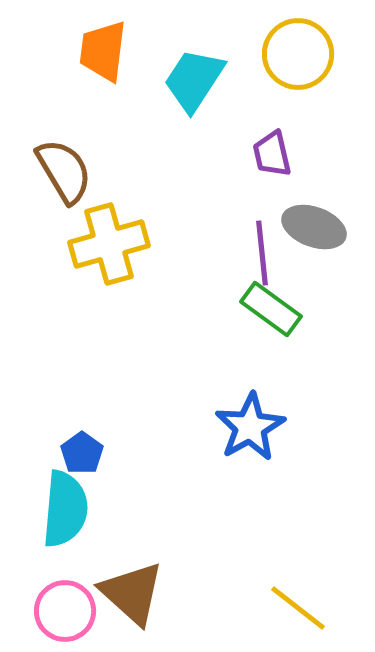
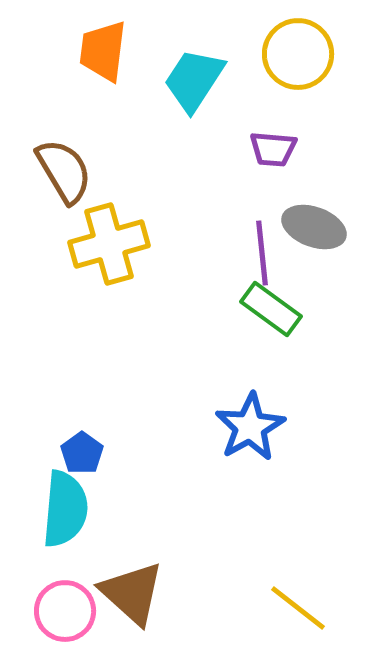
purple trapezoid: moved 1 px right, 5 px up; rotated 72 degrees counterclockwise
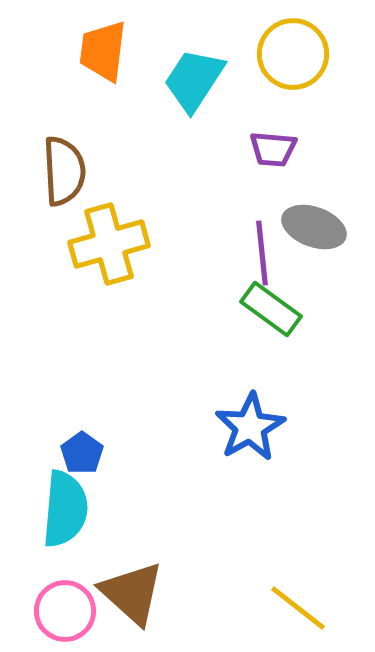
yellow circle: moved 5 px left
brown semicircle: rotated 28 degrees clockwise
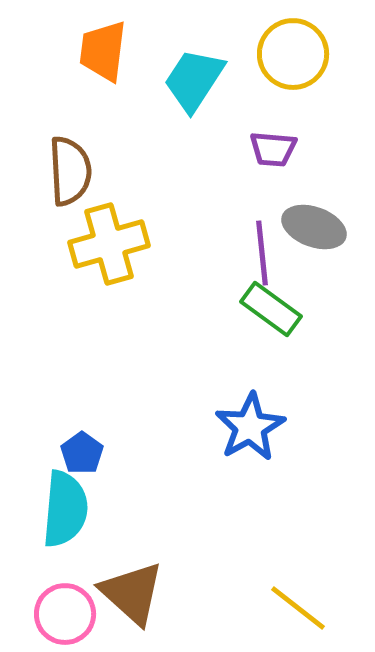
brown semicircle: moved 6 px right
pink circle: moved 3 px down
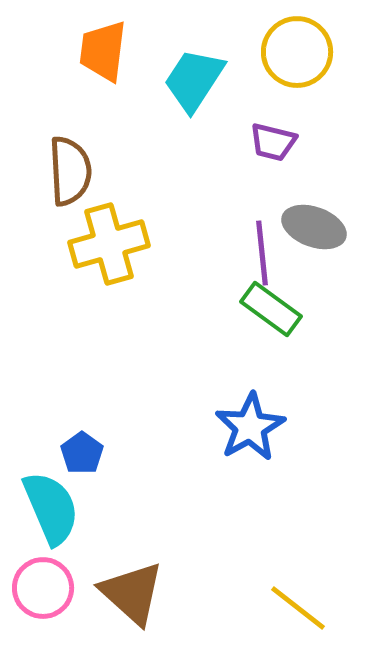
yellow circle: moved 4 px right, 2 px up
purple trapezoid: moved 7 px up; rotated 9 degrees clockwise
cyan semicircle: moved 14 px left, 1 px up; rotated 28 degrees counterclockwise
pink circle: moved 22 px left, 26 px up
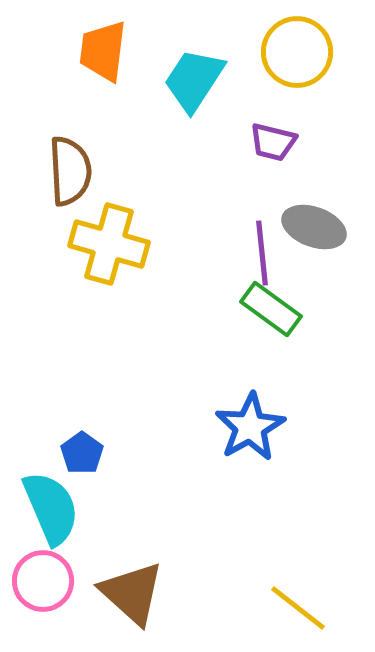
yellow cross: rotated 32 degrees clockwise
pink circle: moved 7 px up
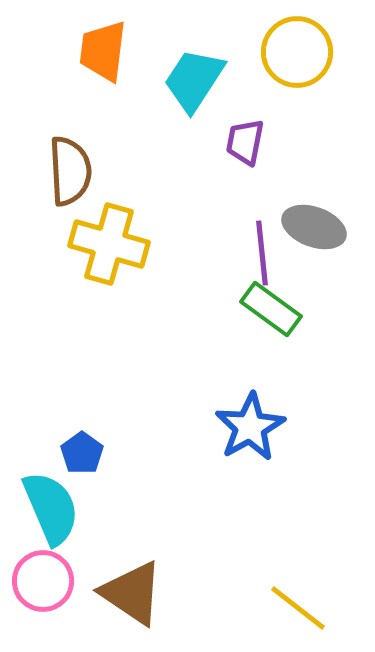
purple trapezoid: moved 28 px left; rotated 87 degrees clockwise
brown triangle: rotated 8 degrees counterclockwise
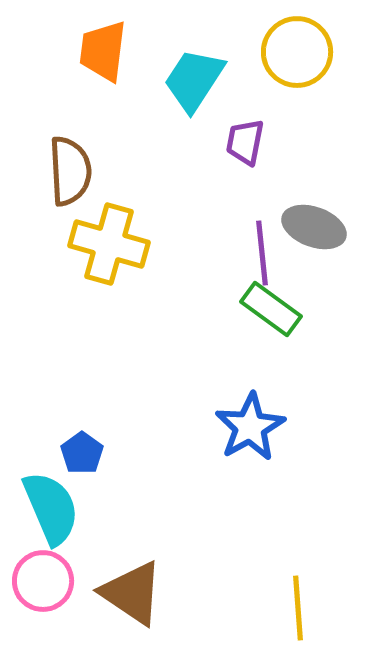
yellow line: rotated 48 degrees clockwise
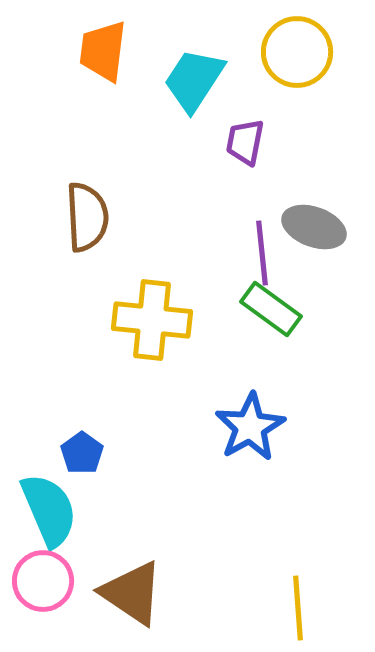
brown semicircle: moved 17 px right, 46 px down
yellow cross: moved 43 px right, 76 px down; rotated 10 degrees counterclockwise
cyan semicircle: moved 2 px left, 2 px down
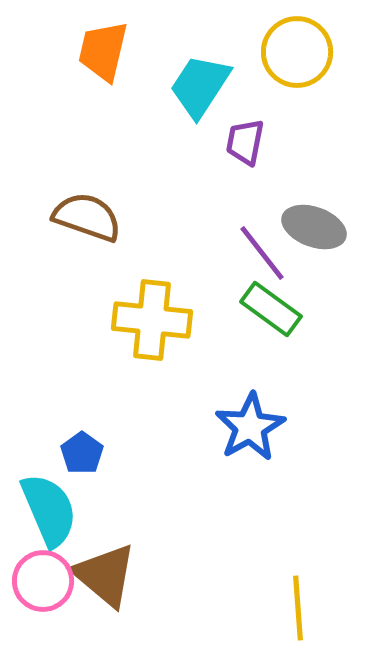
orange trapezoid: rotated 6 degrees clockwise
cyan trapezoid: moved 6 px right, 6 px down
brown semicircle: rotated 68 degrees counterclockwise
purple line: rotated 32 degrees counterclockwise
brown triangle: moved 27 px left, 18 px up; rotated 6 degrees clockwise
